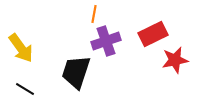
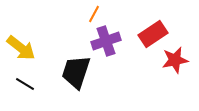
orange line: rotated 18 degrees clockwise
red rectangle: rotated 8 degrees counterclockwise
yellow arrow: rotated 16 degrees counterclockwise
black line: moved 5 px up
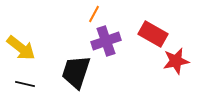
red rectangle: rotated 64 degrees clockwise
red star: moved 1 px right, 1 px down
black line: rotated 18 degrees counterclockwise
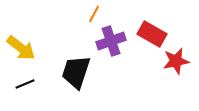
red rectangle: moved 1 px left
purple cross: moved 5 px right
black line: rotated 36 degrees counterclockwise
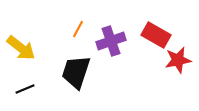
orange line: moved 16 px left, 15 px down
red rectangle: moved 4 px right, 1 px down
red star: moved 2 px right, 1 px up
black line: moved 5 px down
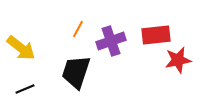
red rectangle: rotated 36 degrees counterclockwise
